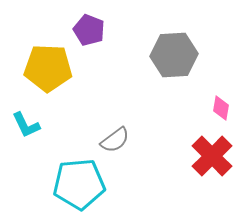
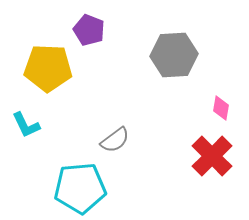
cyan pentagon: moved 1 px right, 4 px down
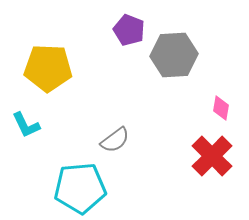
purple pentagon: moved 40 px right
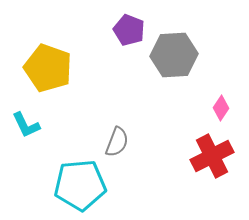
yellow pentagon: rotated 18 degrees clockwise
pink diamond: rotated 25 degrees clockwise
gray semicircle: moved 2 px right, 2 px down; rotated 32 degrees counterclockwise
red cross: rotated 18 degrees clockwise
cyan pentagon: moved 3 px up
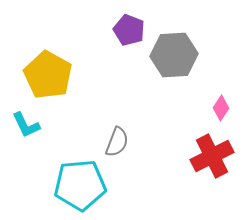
yellow pentagon: moved 7 px down; rotated 9 degrees clockwise
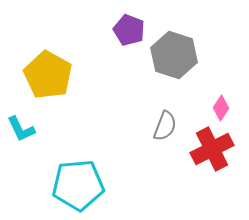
gray hexagon: rotated 21 degrees clockwise
cyan L-shape: moved 5 px left, 4 px down
gray semicircle: moved 48 px right, 16 px up
red cross: moved 7 px up
cyan pentagon: moved 2 px left
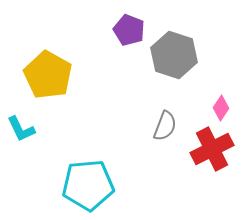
cyan pentagon: moved 10 px right
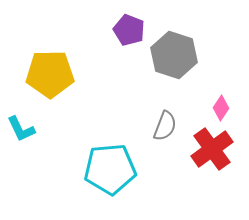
yellow pentagon: moved 2 px right, 1 px up; rotated 30 degrees counterclockwise
red cross: rotated 9 degrees counterclockwise
cyan pentagon: moved 22 px right, 16 px up
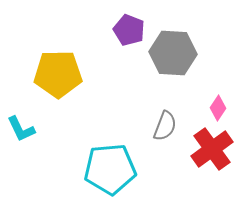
gray hexagon: moved 1 px left, 2 px up; rotated 15 degrees counterclockwise
yellow pentagon: moved 8 px right
pink diamond: moved 3 px left
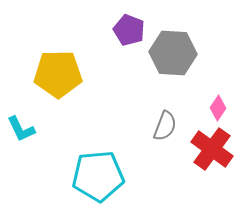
red cross: rotated 18 degrees counterclockwise
cyan pentagon: moved 12 px left, 7 px down
